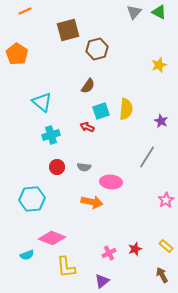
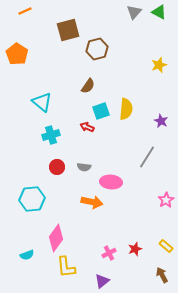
pink diamond: moved 4 px right; rotated 76 degrees counterclockwise
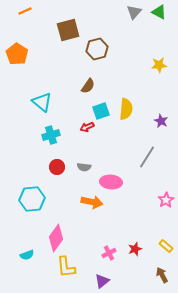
yellow star: rotated 14 degrees clockwise
red arrow: rotated 48 degrees counterclockwise
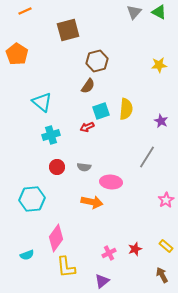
brown hexagon: moved 12 px down
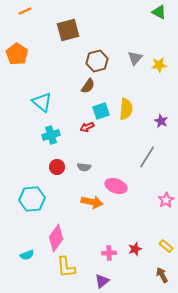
gray triangle: moved 1 px right, 46 px down
pink ellipse: moved 5 px right, 4 px down; rotated 15 degrees clockwise
pink cross: rotated 24 degrees clockwise
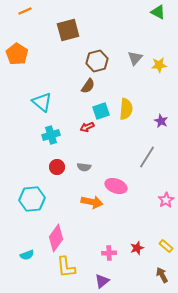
green triangle: moved 1 px left
red star: moved 2 px right, 1 px up
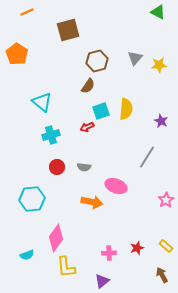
orange line: moved 2 px right, 1 px down
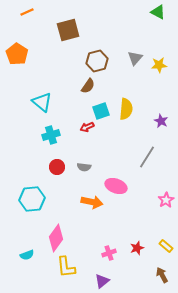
pink cross: rotated 16 degrees counterclockwise
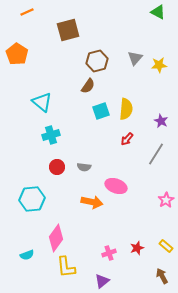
red arrow: moved 40 px right, 12 px down; rotated 24 degrees counterclockwise
gray line: moved 9 px right, 3 px up
brown arrow: moved 1 px down
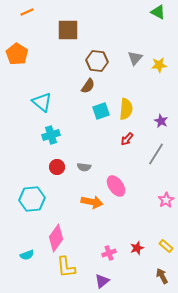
brown square: rotated 15 degrees clockwise
brown hexagon: rotated 20 degrees clockwise
pink ellipse: rotated 35 degrees clockwise
